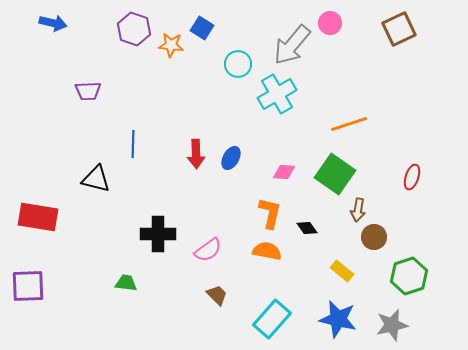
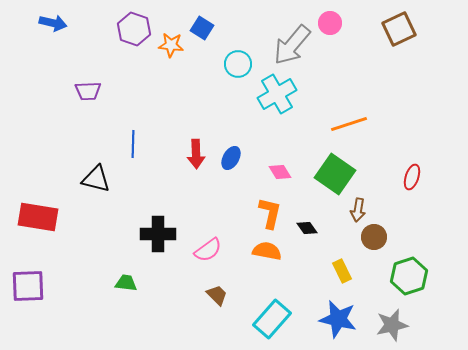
pink diamond: moved 4 px left; rotated 55 degrees clockwise
yellow rectangle: rotated 25 degrees clockwise
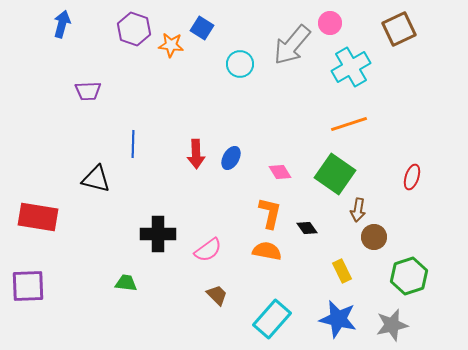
blue arrow: moved 9 px right, 1 px down; rotated 88 degrees counterclockwise
cyan circle: moved 2 px right
cyan cross: moved 74 px right, 27 px up
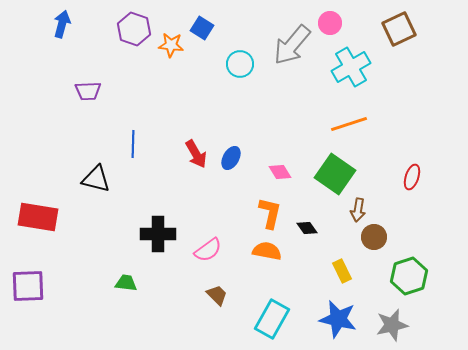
red arrow: rotated 28 degrees counterclockwise
cyan rectangle: rotated 12 degrees counterclockwise
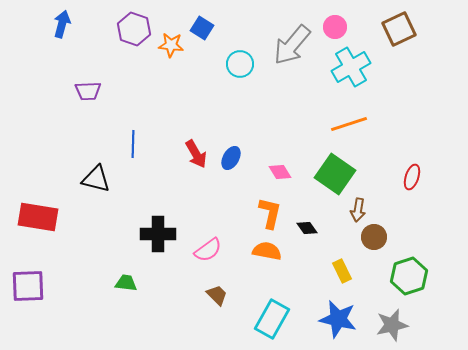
pink circle: moved 5 px right, 4 px down
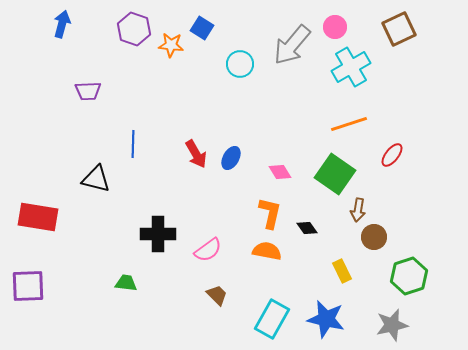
red ellipse: moved 20 px left, 22 px up; rotated 20 degrees clockwise
blue star: moved 12 px left
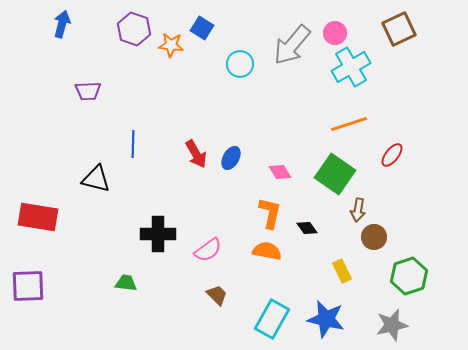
pink circle: moved 6 px down
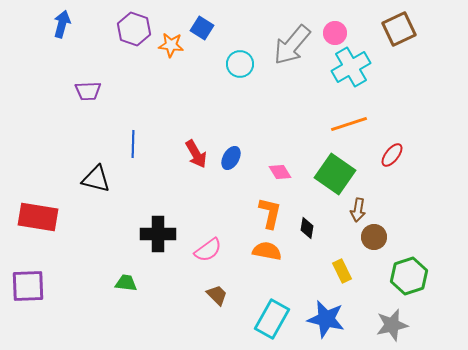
black diamond: rotated 45 degrees clockwise
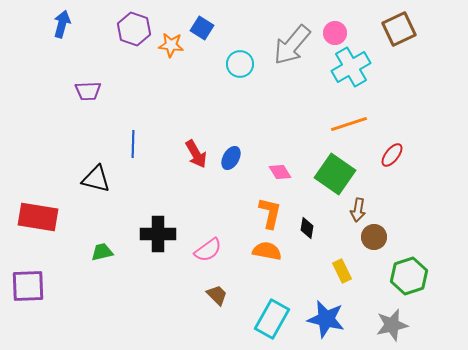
green trapezoid: moved 24 px left, 31 px up; rotated 20 degrees counterclockwise
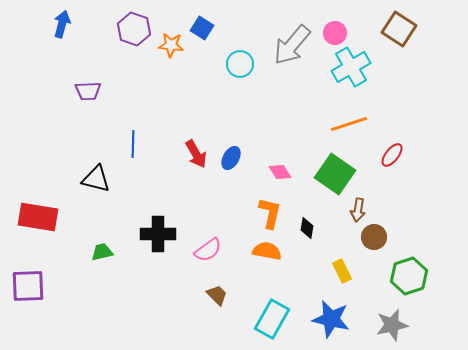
brown square: rotated 32 degrees counterclockwise
blue star: moved 5 px right
